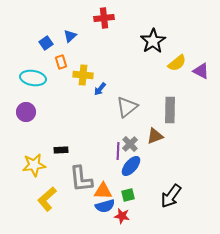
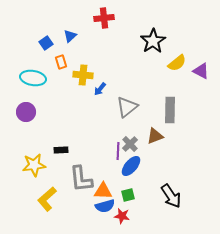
black arrow: rotated 70 degrees counterclockwise
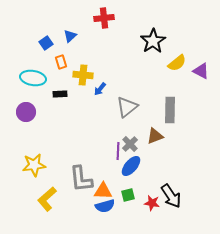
black rectangle: moved 1 px left, 56 px up
red star: moved 30 px right, 13 px up
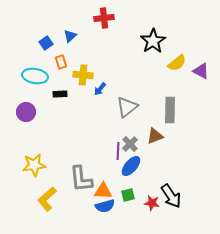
cyan ellipse: moved 2 px right, 2 px up
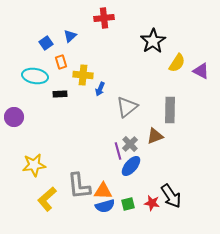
yellow semicircle: rotated 18 degrees counterclockwise
blue arrow: rotated 16 degrees counterclockwise
purple circle: moved 12 px left, 5 px down
purple line: rotated 18 degrees counterclockwise
gray L-shape: moved 2 px left, 7 px down
green square: moved 9 px down
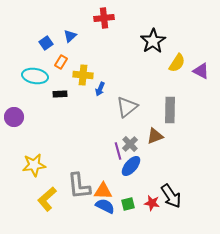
orange rectangle: rotated 48 degrees clockwise
blue semicircle: rotated 138 degrees counterclockwise
